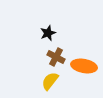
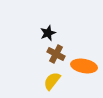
brown cross: moved 3 px up
yellow semicircle: moved 2 px right
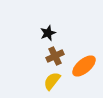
brown cross: moved 1 px left, 2 px down; rotated 36 degrees clockwise
orange ellipse: rotated 50 degrees counterclockwise
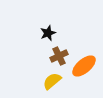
brown cross: moved 4 px right
yellow semicircle: rotated 12 degrees clockwise
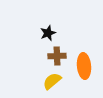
brown cross: moved 2 px left; rotated 24 degrees clockwise
orange ellipse: rotated 55 degrees counterclockwise
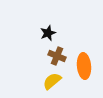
brown cross: rotated 24 degrees clockwise
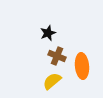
orange ellipse: moved 2 px left
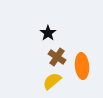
black star: rotated 14 degrees counterclockwise
brown cross: moved 1 px down; rotated 12 degrees clockwise
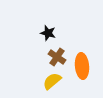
black star: rotated 21 degrees counterclockwise
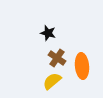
brown cross: moved 1 px down
